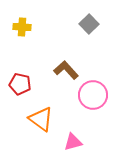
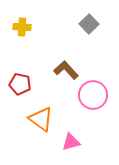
pink triangle: moved 2 px left
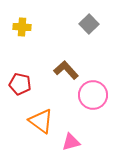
orange triangle: moved 2 px down
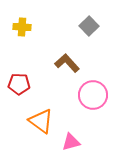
gray square: moved 2 px down
brown L-shape: moved 1 px right, 7 px up
red pentagon: moved 1 px left; rotated 10 degrees counterclockwise
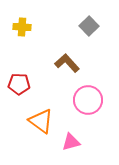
pink circle: moved 5 px left, 5 px down
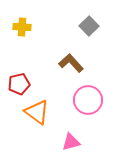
brown L-shape: moved 4 px right
red pentagon: rotated 15 degrees counterclockwise
orange triangle: moved 4 px left, 9 px up
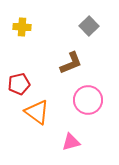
brown L-shape: rotated 110 degrees clockwise
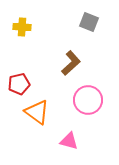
gray square: moved 4 px up; rotated 24 degrees counterclockwise
brown L-shape: rotated 20 degrees counterclockwise
pink triangle: moved 2 px left, 1 px up; rotated 30 degrees clockwise
